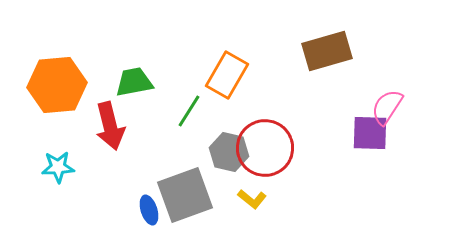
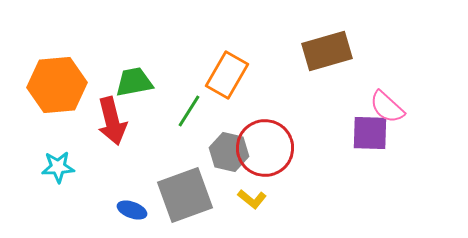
pink semicircle: rotated 81 degrees counterclockwise
red arrow: moved 2 px right, 5 px up
blue ellipse: moved 17 px left; rotated 52 degrees counterclockwise
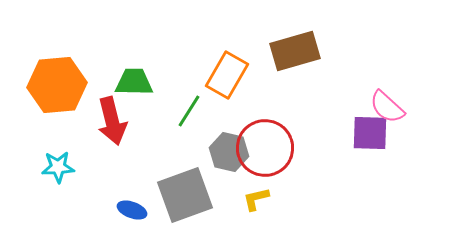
brown rectangle: moved 32 px left
green trapezoid: rotated 12 degrees clockwise
yellow L-shape: moved 4 px right; rotated 128 degrees clockwise
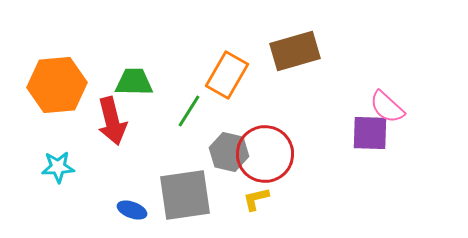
red circle: moved 6 px down
gray square: rotated 12 degrees clockwise
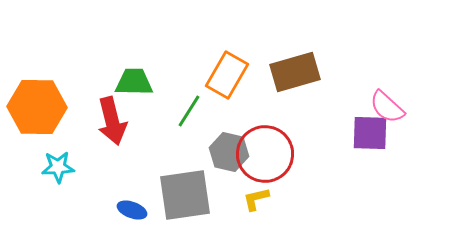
brown rectangle: moved 21 px down
orange hexagon: moved 20 px left, 22 px down; rotated 6 degrees clockwise
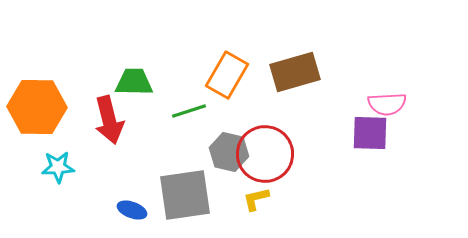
pink semicircle: moved 3 px up; rotated 45 degrees counterclockwise
green line: rotated 40 degrees clockwise
red arrow: moved 3 px left, 1 px up
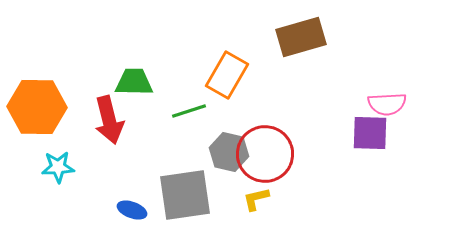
brown rectangle: moved 6 px right, 35 px up
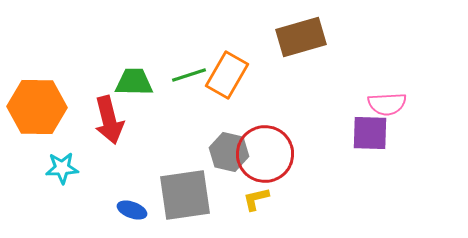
green line: moved 36 px up
cyan star: moved 4 px right, 1 px down
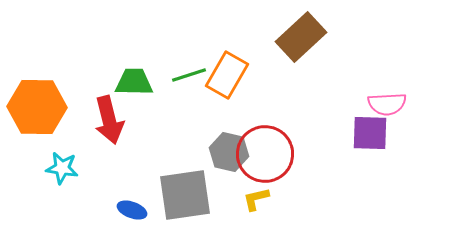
brown rectangle: rotated 27 degrees counterclockwise
cyan star: rotated 12 degrees clockwise
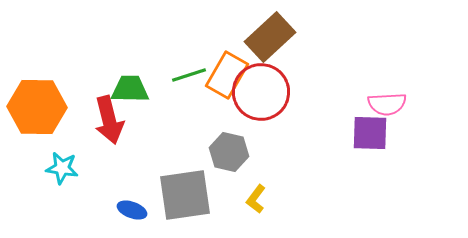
brown rectangle: moved 31 px left
green trapezoid: moved 4 px left, 7 px down
red circle: moved 4 px left, 62 px up
yellow L-shape: rotated 40 degrees counterclockwise
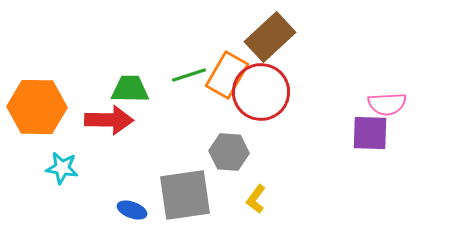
red arrow: rotated 75 degrees counterclockwise
gray hexagon: rotated 9 degrees counterclockwise
